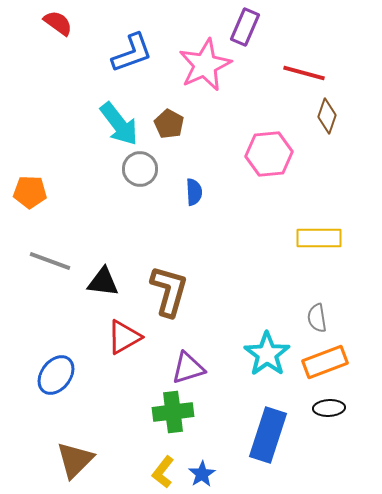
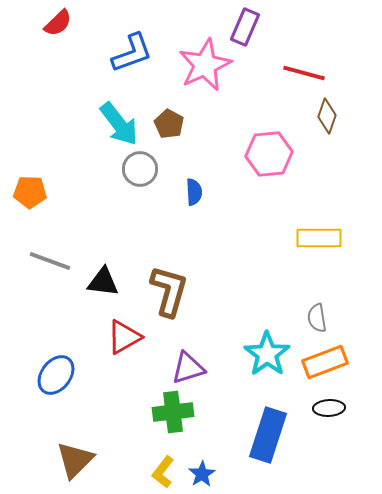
red semicircle: rotated 100 degrees clockwise
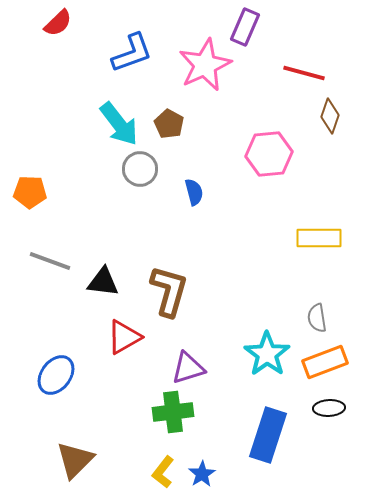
brown diamond: moved 3 px right
blue semicircle: rotated 12 degrees counterclockwise
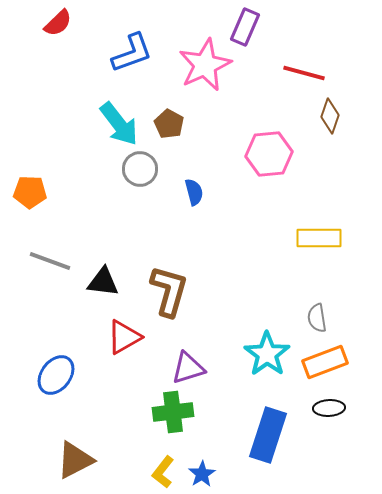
brown triangle: rotated 18 degrees clockwise
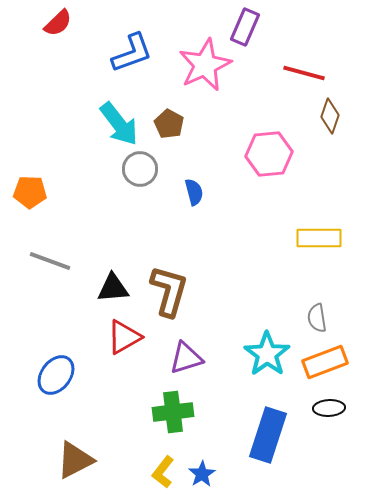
black triangle: moved 10 px right, 6 px down; rotated 12 degrees counterclockwise
purple triangle: moved 2 px left, 10 px up
